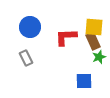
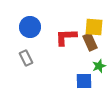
brown rectangle: moved 3 px left, 1 px down
green star: moved 9 px down
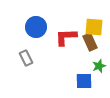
blue circle: moved 6 px right
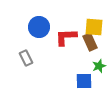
blue circle: moved 3 px right
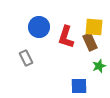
red L-shape: rotated 70 degrees counterclockwise
blue square: moved 5 px left, 5 px down
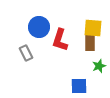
yellow square: moved 1 px left, 1 px down
red L-shape: moved 6 px left, 3 px down
brown rectangle: rotated 24 degrees clockwise
gray rectangle: moved 5 px up
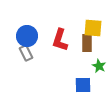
blue circle: moved 12 px left, 9 px down
brown rectangle: moved 3 px left, 1 px down
green star: rotated 24 degrees counterclockwise
blue square: moved 4 px right, 1 px up
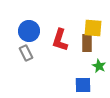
blue circle: moved 2 px right, 5 px up
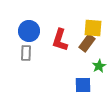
brown rectangle: rotated 36 degrees clockwise
gray rectangle: rotated 28 degrees clockwise
green star: rotated 16 degrees clockwise
